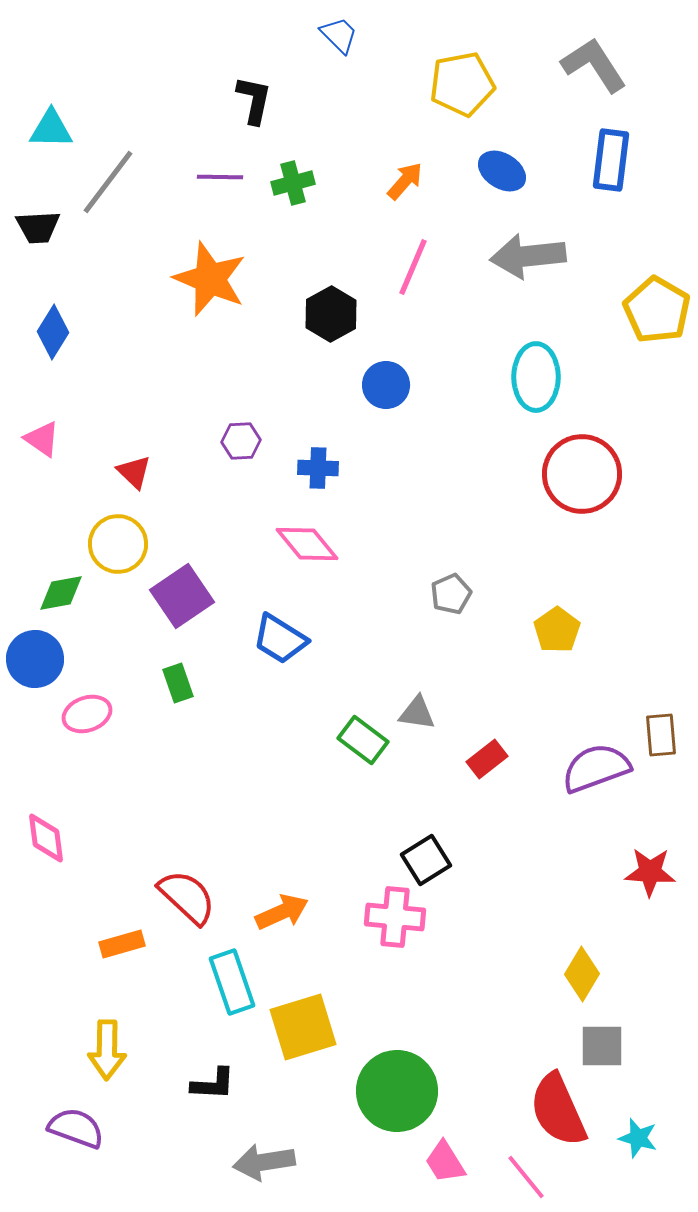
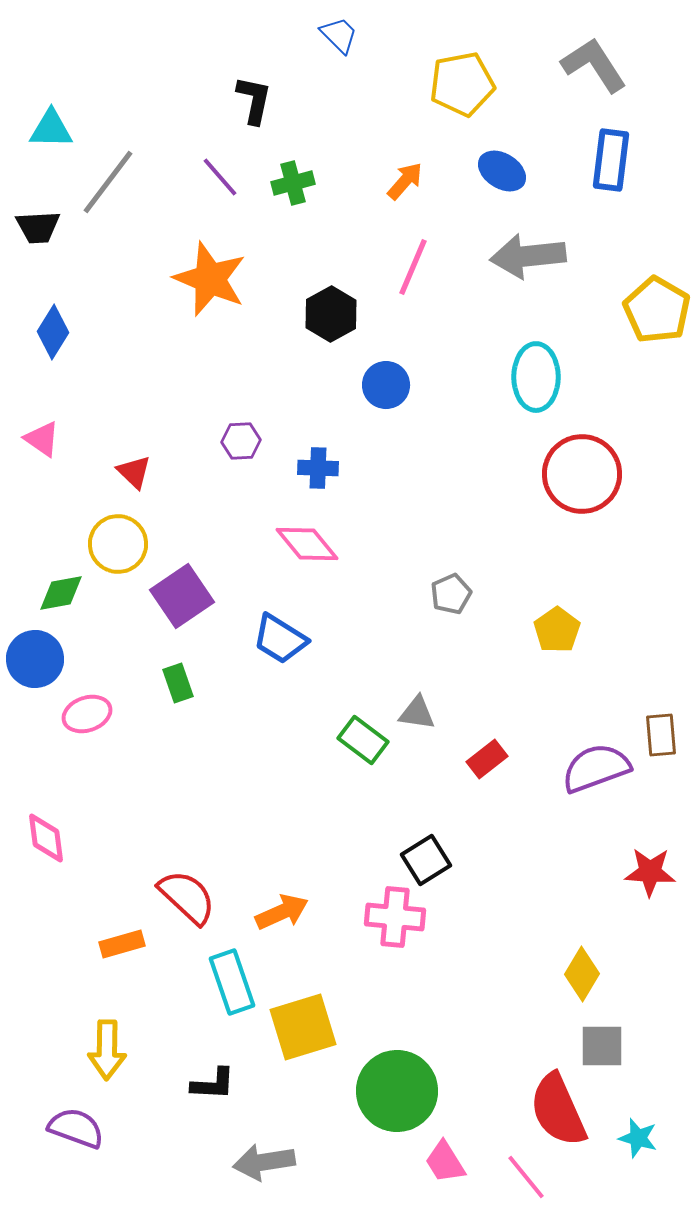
purple line at (220, 177): rotated 48 degrees clockwise
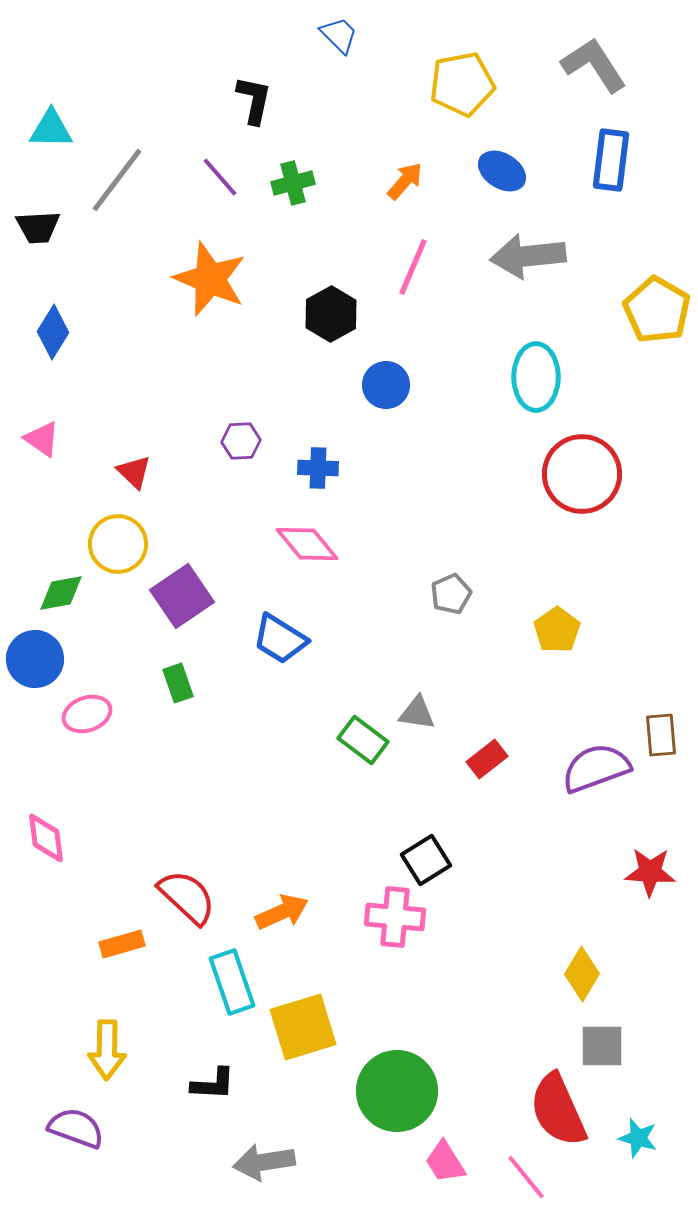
gray line at (108, 182): moved 9 px right, 2 px up
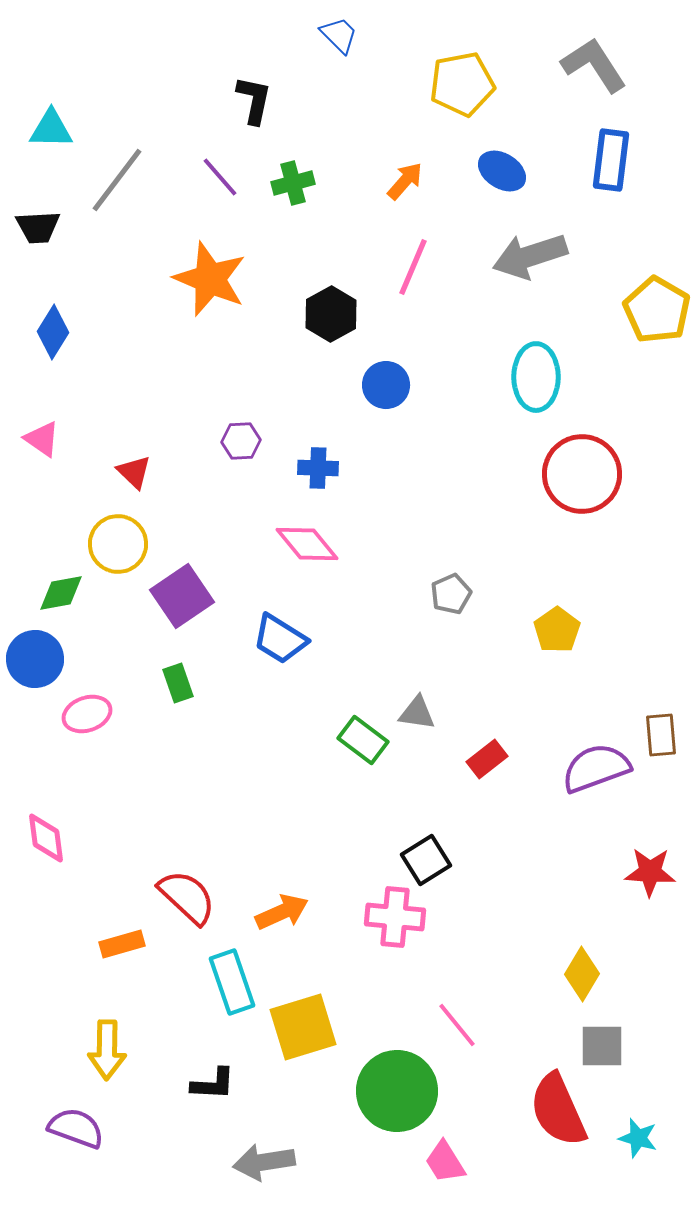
gray arrow at (528, 256): moved 2 px right; rotated 12 degrees counterclockwise
pink line at (526, 1177): moved 69 px left, 152 px up
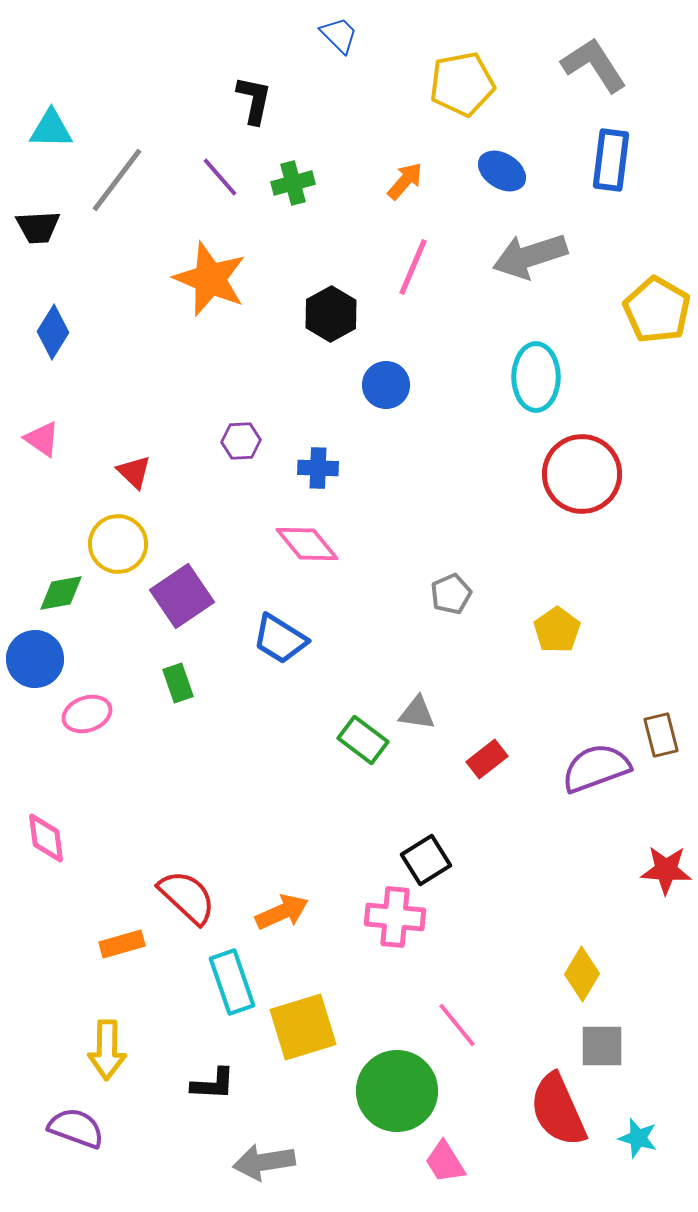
brown rectangle at (661, 735): rotated 9 degrees counterclockwise
red star at (650, 872): moved 16 px right, 2 px up
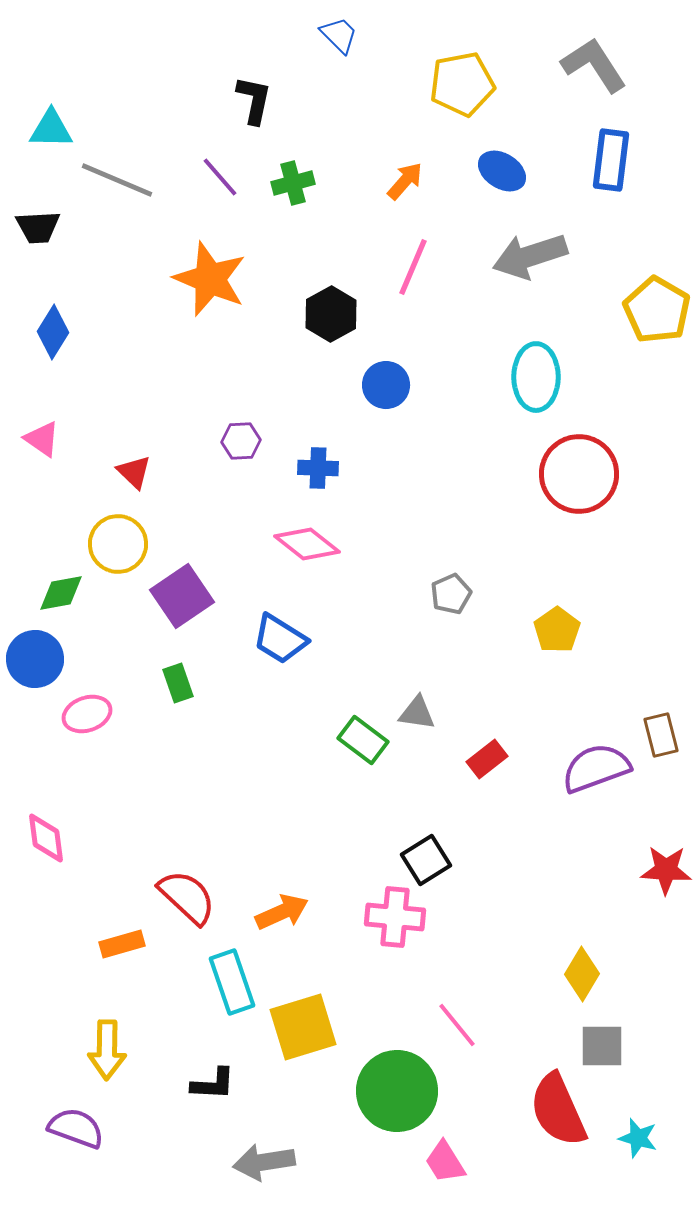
gray line at (117, 180): rotated 76 degrees clockwise
red circle at (582, 474): moved 3 px left
pink diamond at (307, 544): rotated 12 degrees counterclockwise
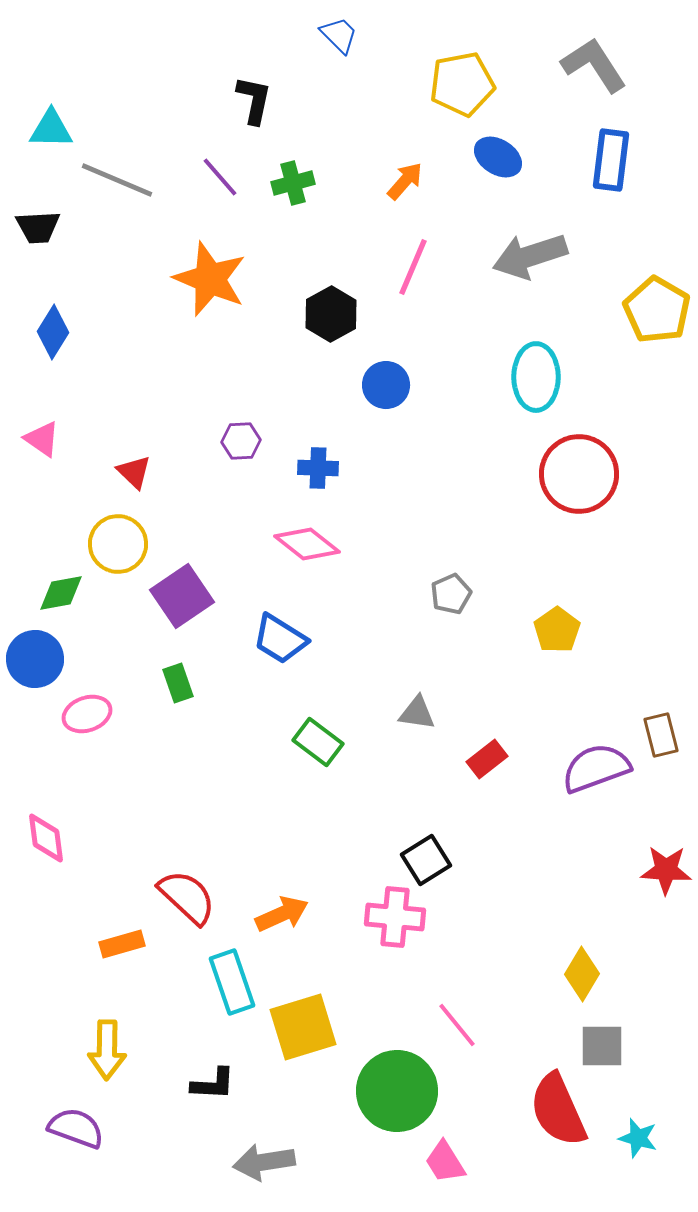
blue ellipse at (502, 171): moved 4 px left, 14 px up
green rectangle at (363, 740): moved 45 px left, 2 px down
orange arrow at (282, 912): moved 2 px down
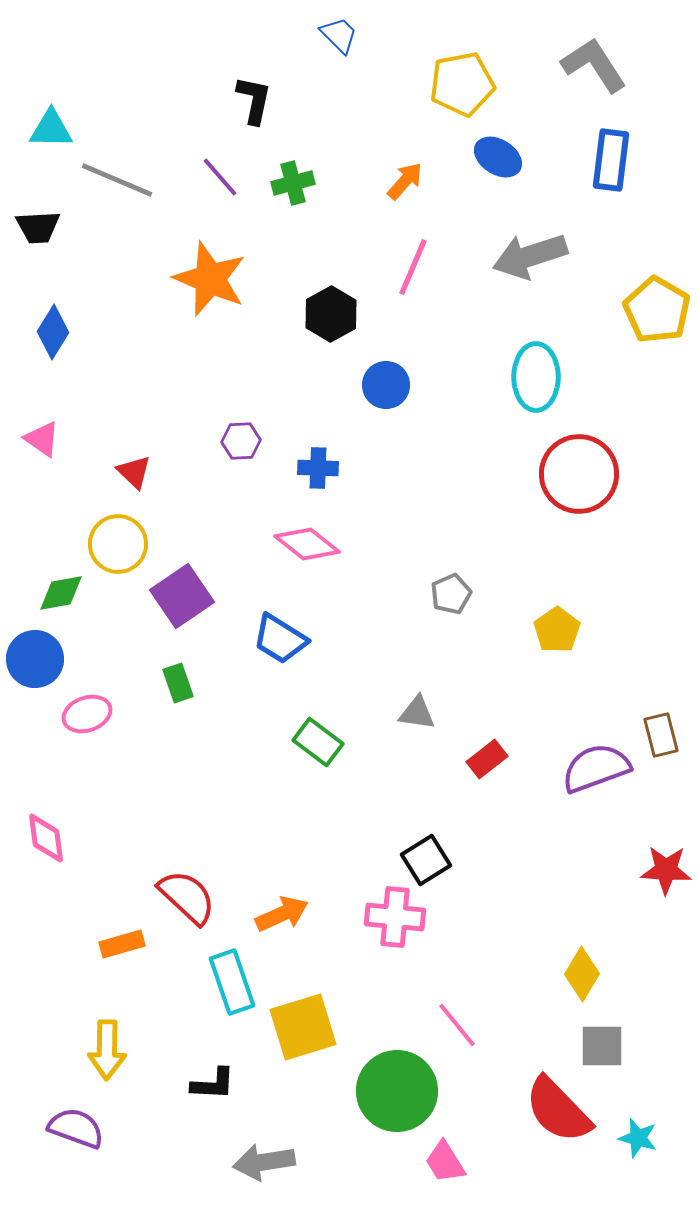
red semicircle at (558, 1110): rotated 20 degrees counterclockwise
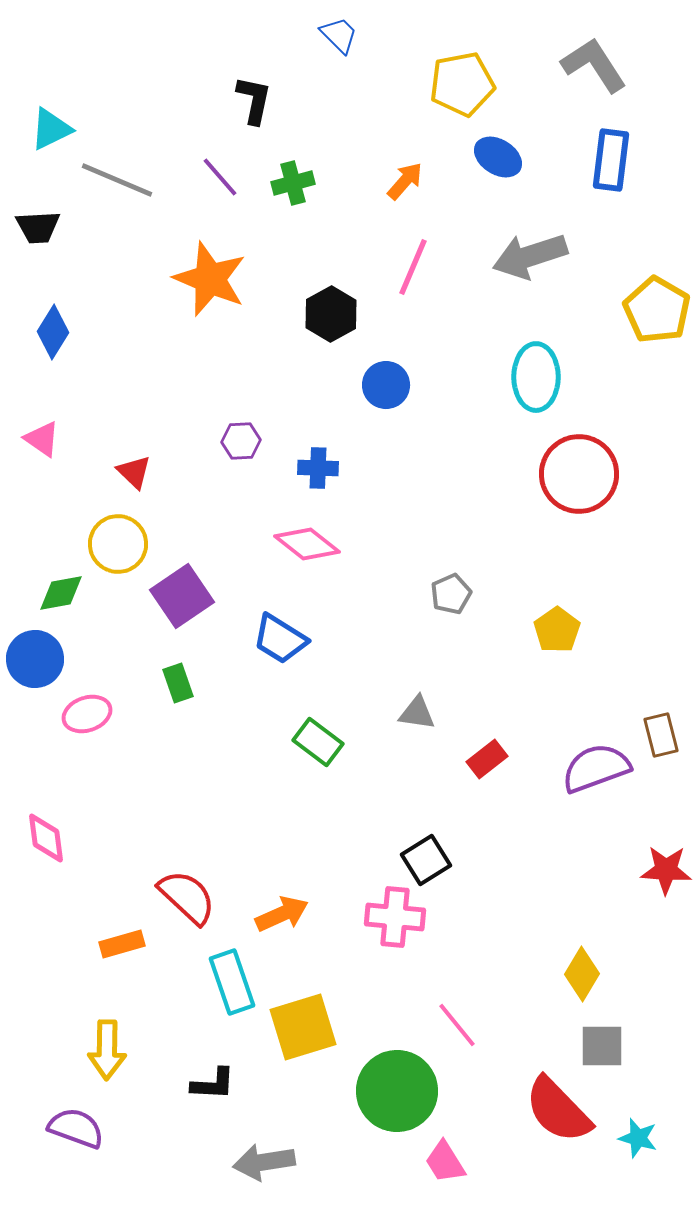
cyan triangle at (51, 129): rotated 27 degrees counterclockwise
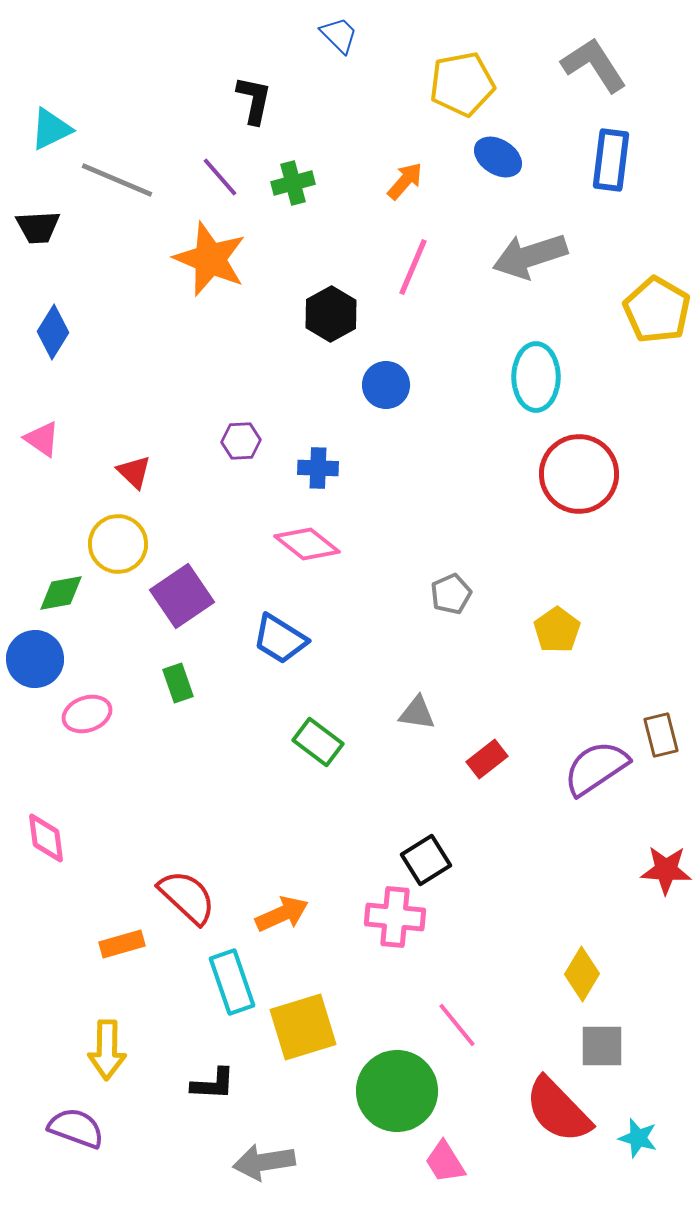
orange star at (210, 279): moved 20 px up
purple semicircle at (596, 768): rotated 14 degrees counterclockwise
